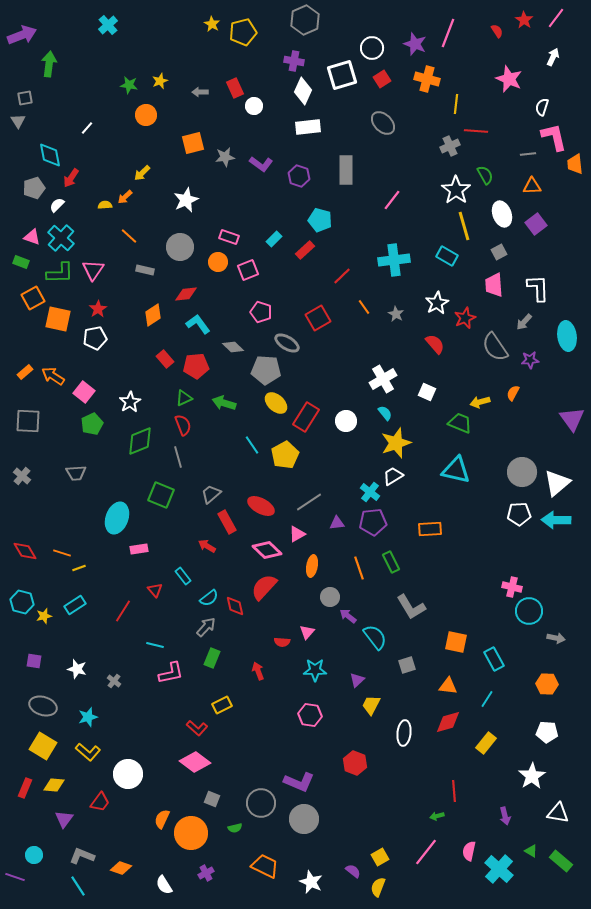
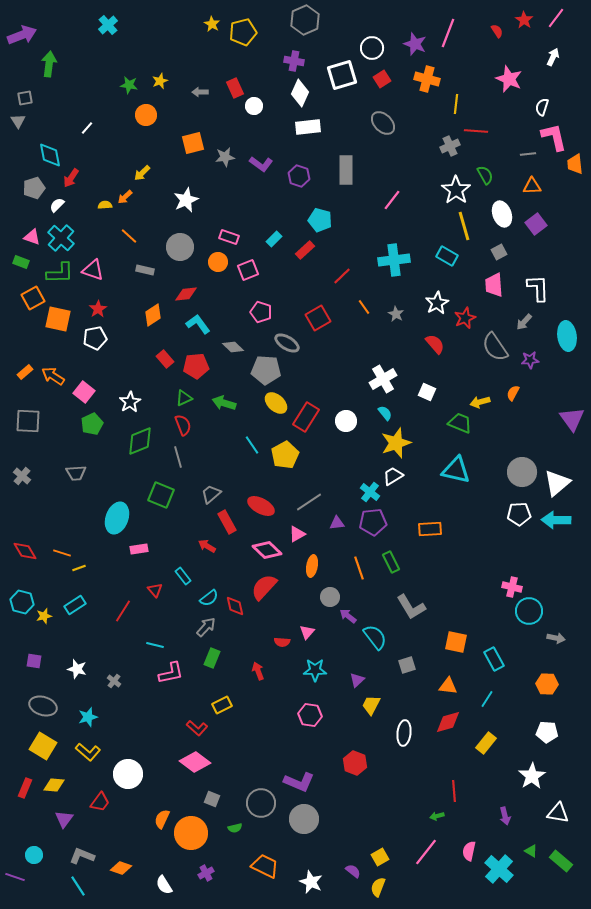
white diamond at (303, 91): moved 3 px left, 2 px down
pink triangle at (93, 270): rotated 45 degrees counterclockwise
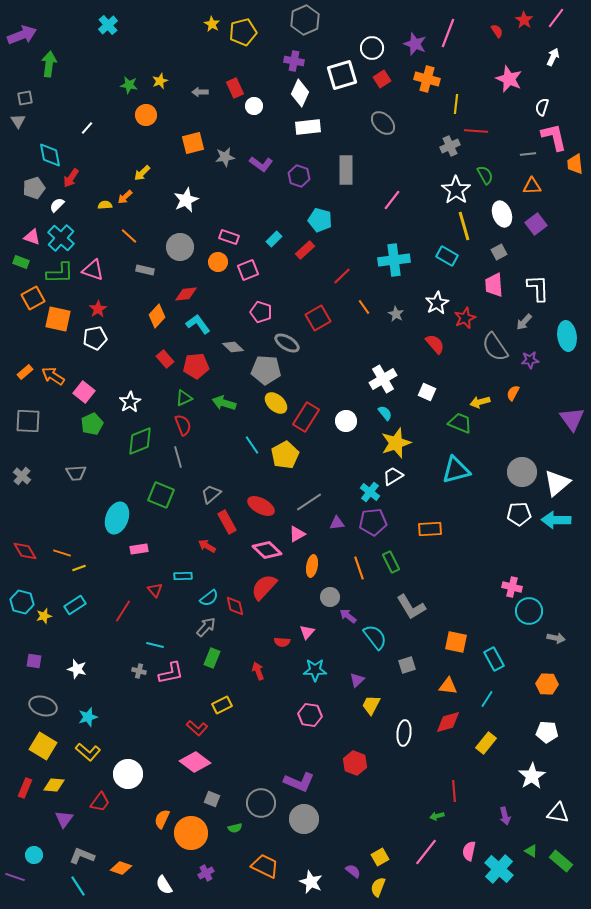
orange diamond at (153, 315): moved 4 px right, 1 px down; rotated 15 degrees counterclockwise
cyan triangle at (456, 470): rotated 28 degrees counterclockwise
cyan rectangle at (183, 576): rotated 54 degrees counterclockwise
gray cross at (114, 681): moved 25 px right, 10 px up; rotated 24 degrees counterclockwise
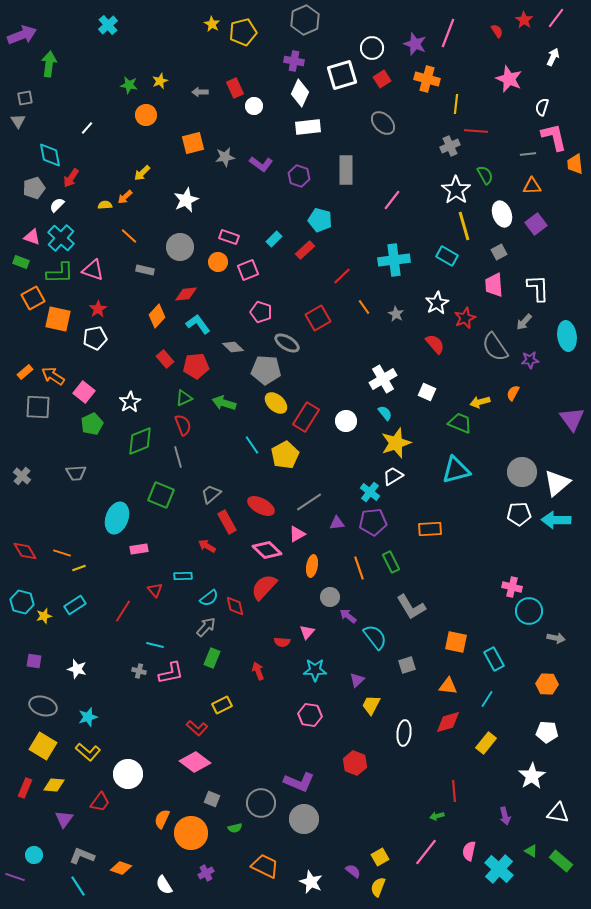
gray square at (28, 421): moved 10 px right, 14 px up
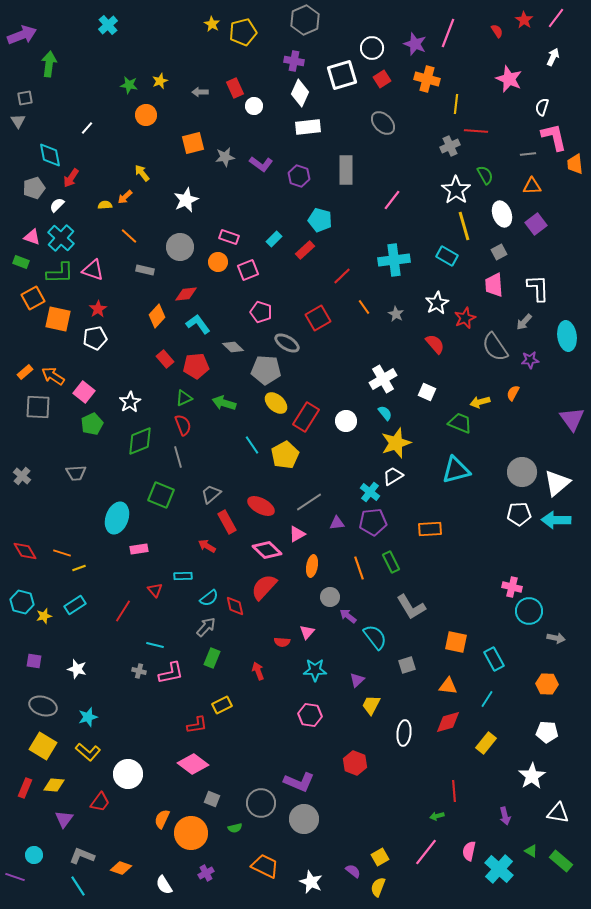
yellow arrow at (142, 173): rotated 96 degrees clockwise
red L-shape at (197, 728): moved 3 px up; rotated 50 degrees counterclockwise
pink diamond at (195, 762): moved 2 px left, 2 px down
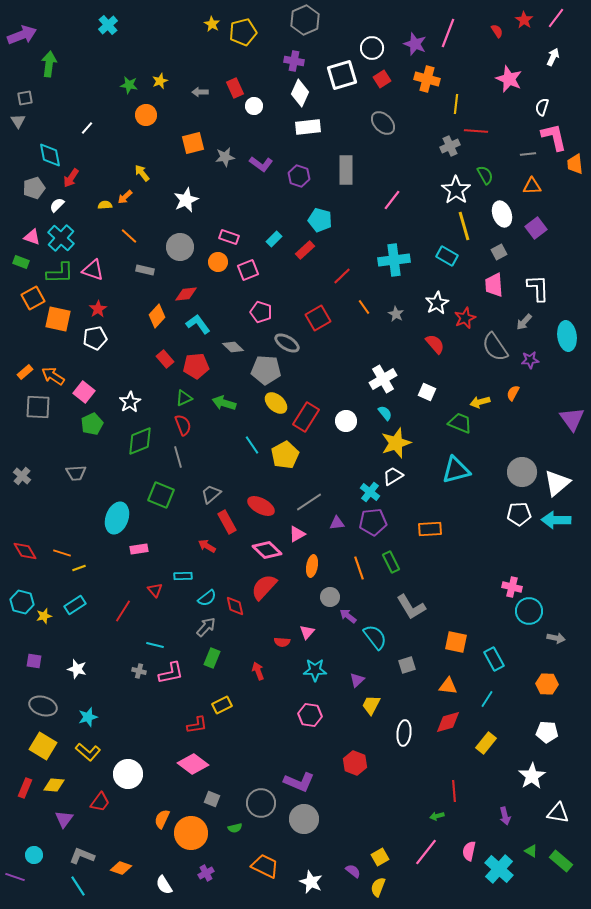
purple square at (536, 224): moved 4 px down
cyan semicircle at (209, 598): moved 2 px left
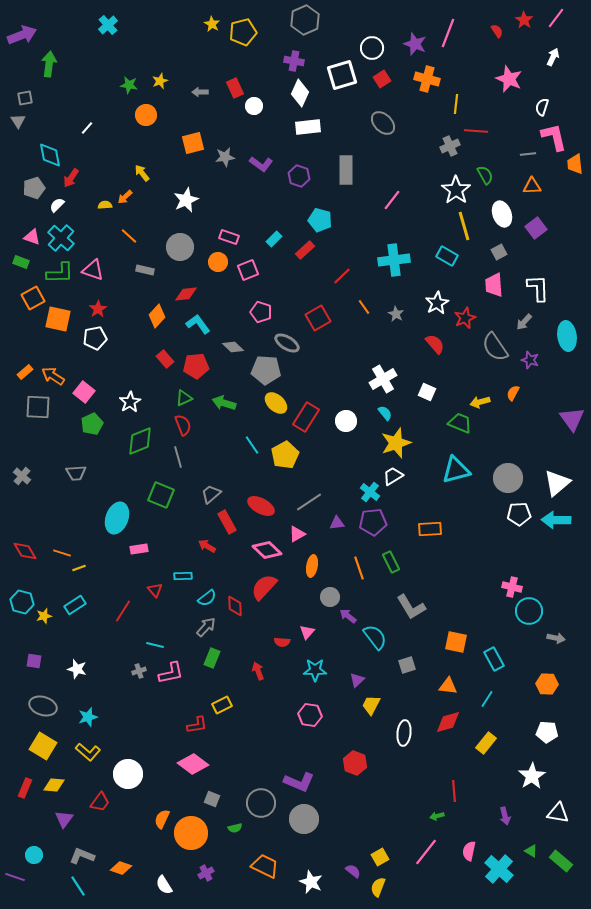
purple star at (530, 360): rotated 24 degrees clockwise
gray circle at (522, 472): moved 14 px left, 6 px down
red diamond at (235, 606): rotated 10 degrees clockwise
gray cross at (139, 671): rotated 32 degrees counterclockwise
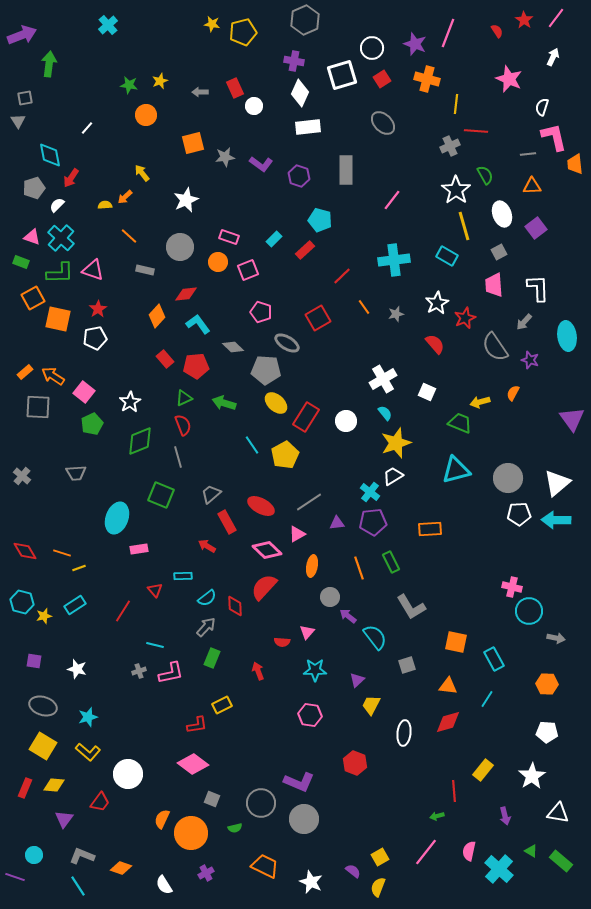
yellow star at (212, 24): rotated 21 degrees counterclockwise
gray star at (396, 314): rotated 28 degrees clockwise
yellow rectangle at (486, 743): moved 3 px left, 27 px down
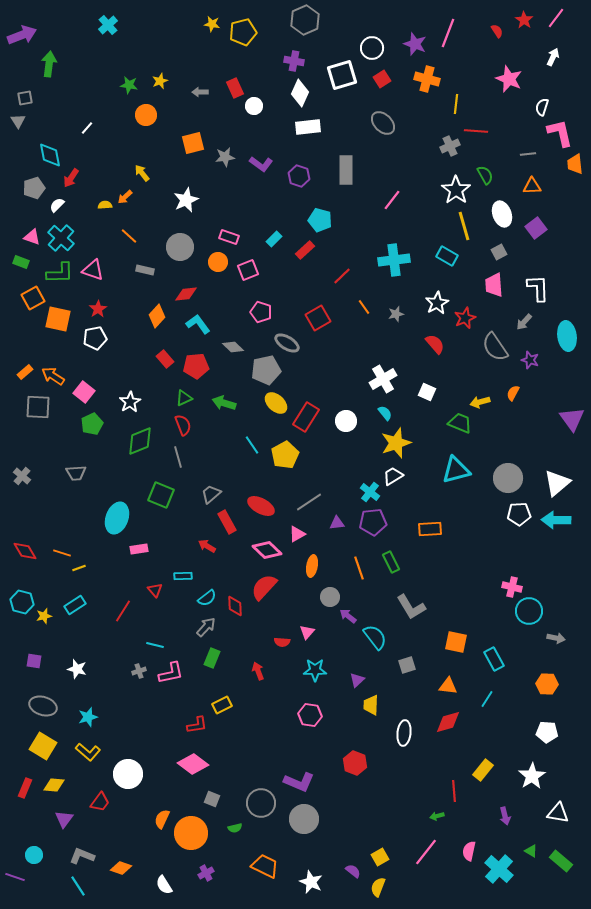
pink L-shape at (554, 137): moved 6 px right, 4 px up
gray pentagon at (266, 370): rotated 16 degrees counterclockwise
yellow trapezoid at (371, 705): rotated 25 degrees counterclockwise
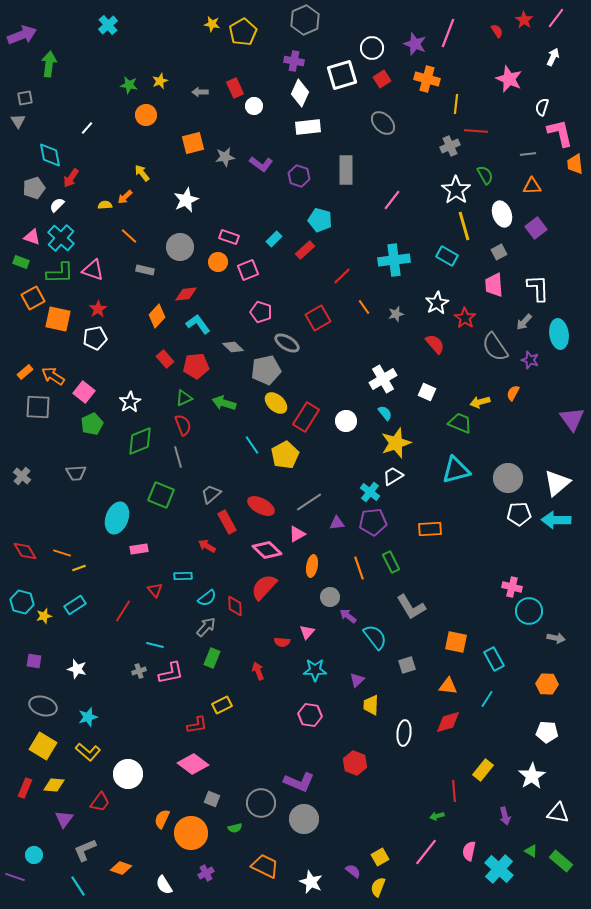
yellow pentagon at (243, 32): rotated 16 degrees counterclockwise
red star at (465, 318): rotated 15 degrees counterclockwise
cyan ellipse at (567, 336): moved 8 px left, 2 px up
gray L-shape at (82, 856): moved 3 px right, 6 px up; rotated 45 degrees counterclockwise
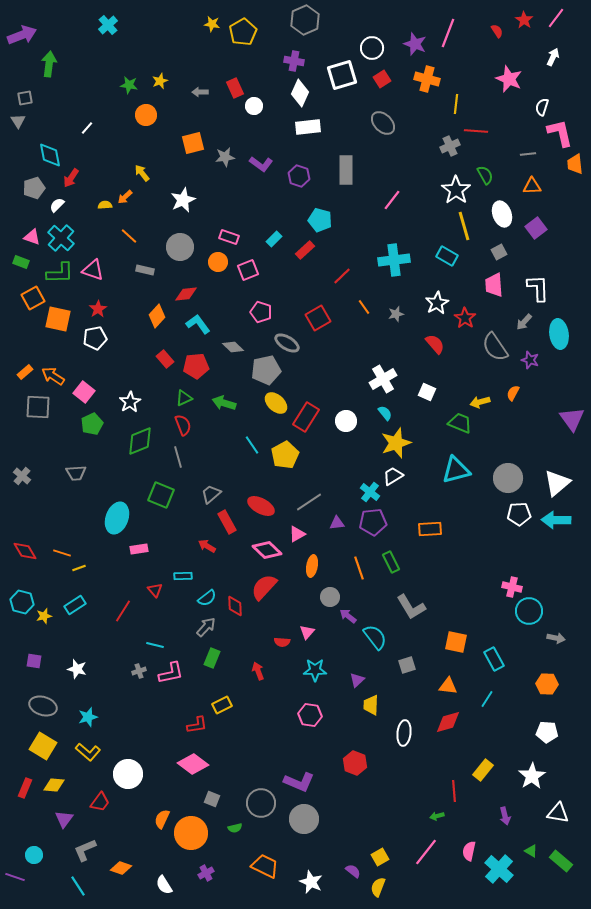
white star at (186, 200): moved 3 px left
